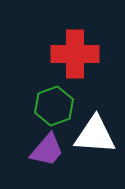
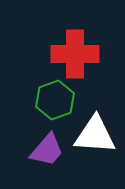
green hexagon: moved 1 px right, 6 px up
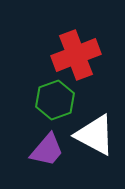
red cross: moved 1 px right, 1 px down; rotated 21 degrees counterclockwise
white triangle: rotated 24 degrees clockwise
